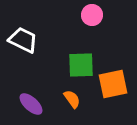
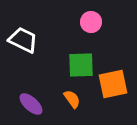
pink circle: moved 1 px left, 7 px down
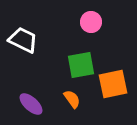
green square: rotated 8 degrees counterclockwise
